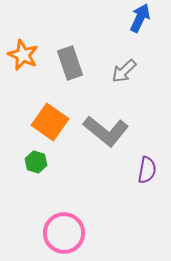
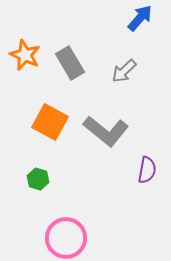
blue arrow: rotated 16 degrees clockwise
orange star: moved 2 px right
gray rectangle: rotated 12 degrees counterclockwise
orange square: rotated 6 degrees counterclockwise
green hexagon: moved 2 px right, 17 px down
pink circle: moved 2 px right, 5 px down
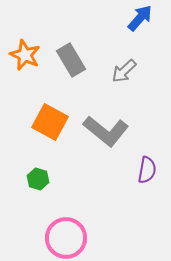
gray rectangle: moved 1 px right, 3 px up
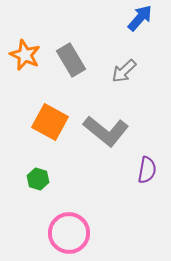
pink circle: moved 3 px right, 5 px up
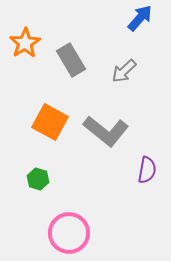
orange star: moved 12 px up; rotated 16 degrees clockwise
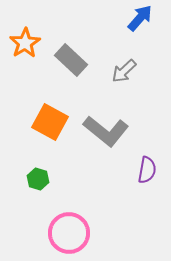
gray rectangle: rotated 16 degrees counterclockwise
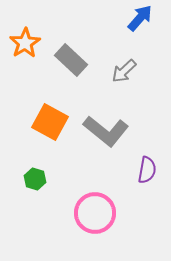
green hexagon: moved 3 px left
pink circle: moved 26 px right, 20 px up
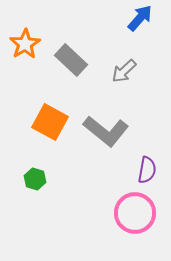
orange star: moved 1 px down
pink circle: moved 40 px right
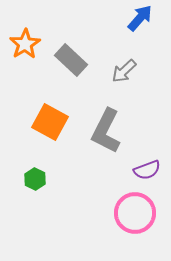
gray L-shape: rotated 78 degrees clockwise
purple semicircle: rotated 60 degrees clockwise
green hexagon: rotated 10 degrees clockwise
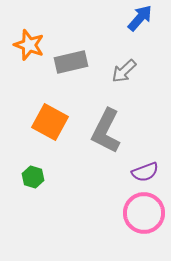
orange star: moved 4 px right, 1 px down; rotated 20 degrees counterclockwise
gray rectangle: moved 2 px down; rotated 56 degrees counterclockwise
purple semicircle: moved 2 px left, 2 px down
green hexagon: moved 2 px left, 2 px up; rotated 10 degrees counterclockwise
pink circle: moved 9 px right
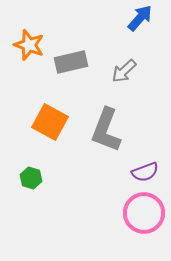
gray L-shape: moved 1 px up; rotated 6 degrees counterclockwise
green hexagon: moved 2 px left, 1 px down
